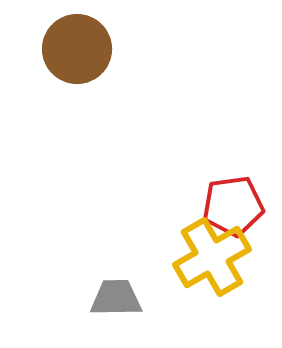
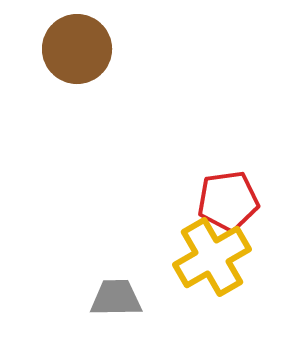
red pentagon: moved 5 px left, 5 px up
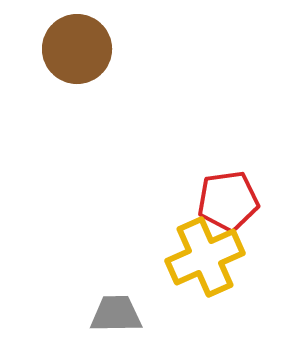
yellow cross: moved 7 px left; rotated 6 degrees clockwise
gray trapezoid: moved 16 px down
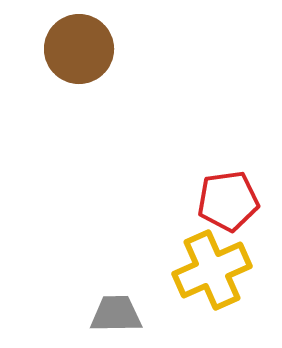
brown circle: moved 2 px right
yellow cross: moved 7 px right, 13 px down
